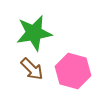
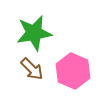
pink hexagon: rotated 8 degrees clockwise
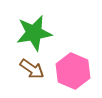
brown arrow: rotated 10 degrees counterclockwise
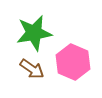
pink hexagon: moved 9 px up
